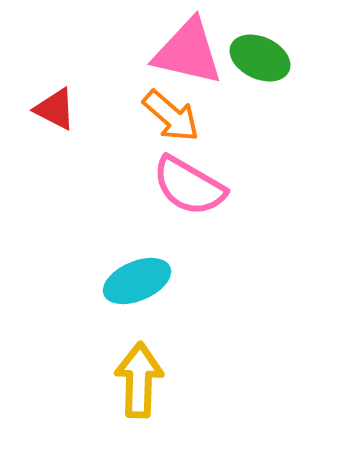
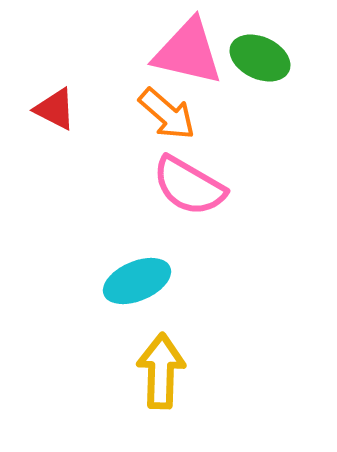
orange arrow: moved 4 px left, 2 px up
yellow arrow: moved 22 px right, 9 px up
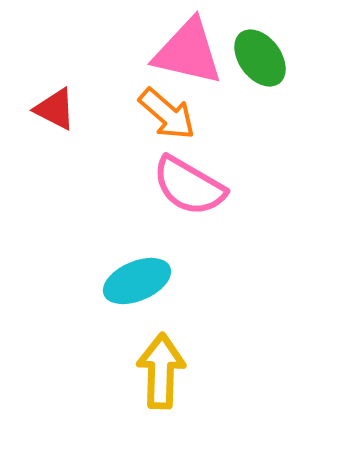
green ellipse: rotated 28 degrees clockwise
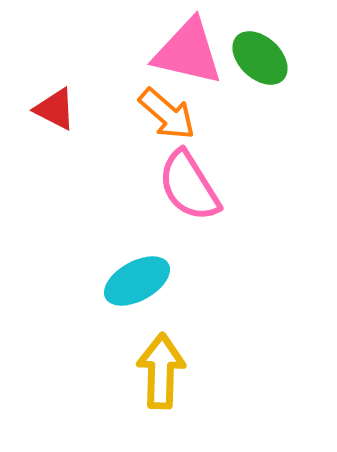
green ellipse: rotated 10 degrees counterclockwise
pink semicircle: rotated 28 degrees clockwise
cyan ellipse: rotated 6 degrees counterclockwise
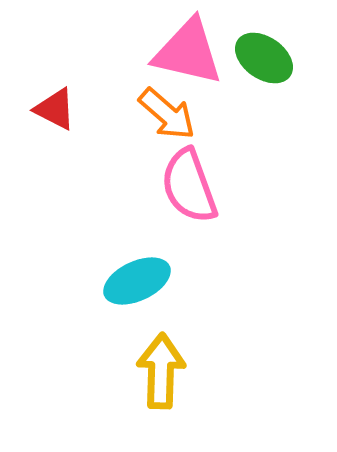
green ellipse: moved 4 px right; rotated 8 degrees counterclockwise
pink semicircle: rotated 12 degrees clockwise
cyan ellipse: rotated 4 degrees clockwise
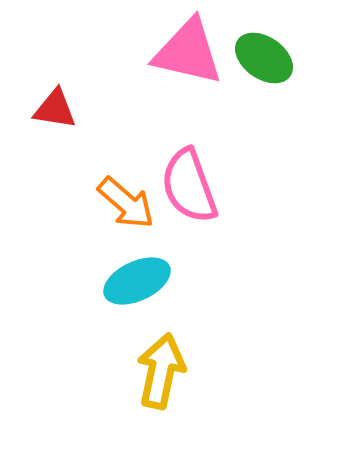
red triangle: rotated 18 degrees counterclockwise
orange arrow: moved 41 px left, 89 px down
yellow arrow: rotated 10 degrees clockwise
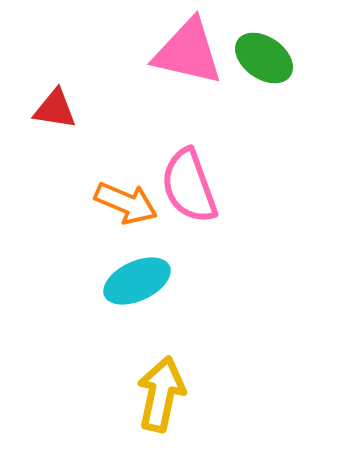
orange arrow: rotated 18 degrees counterclockwise
yellow arrow: moved 23 px down
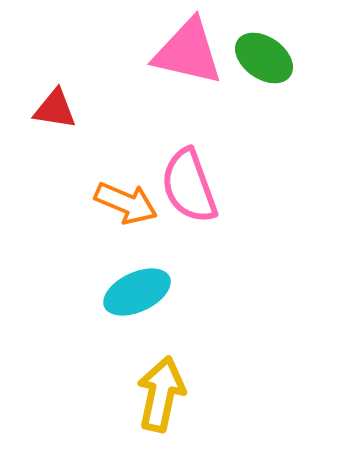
cyan ellipse: moved 11 px down
